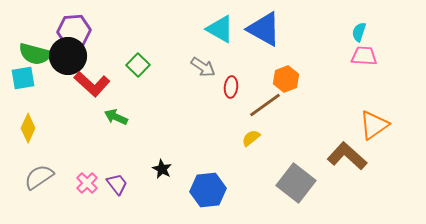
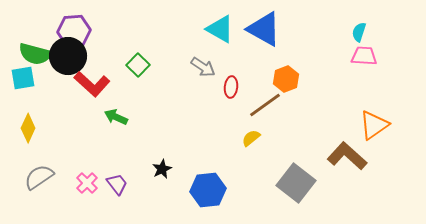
black star: rotated 18 degrees clockwise
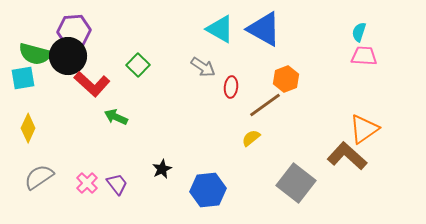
orange triangle: moved 10 px left, 4 px down
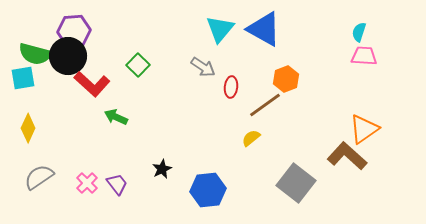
cyan triangle: rotated 40 degrees clockwise
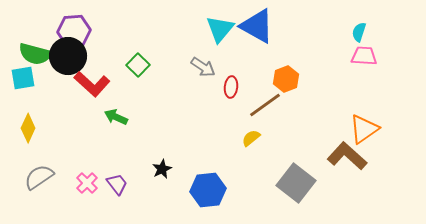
blue triangle: moved 7 px left, 3 px up
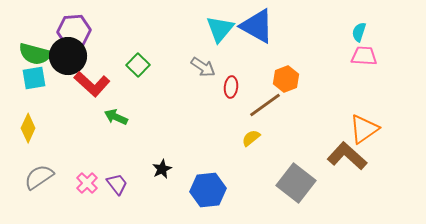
cyan square: moved 11 px right
